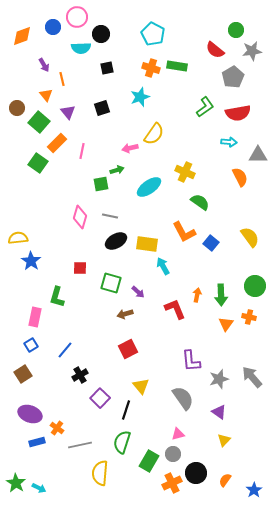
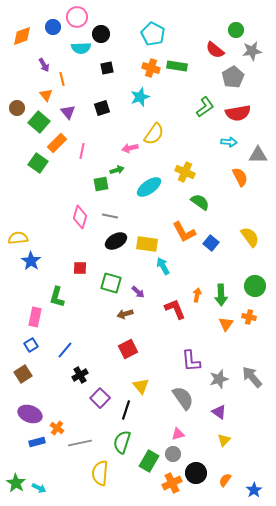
gray line at (80, 445): moved 2 px up
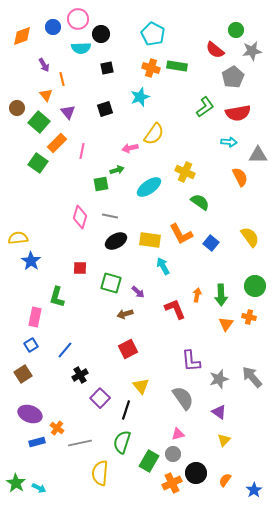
pink circle at (77, 17): moved 1 px right, 2 px down
black square at (102, 108): moved 3 px right, 1 px down
orange L-shape at (184, 232): moved 3 px left, 2 px down
yellow rectangle at (147, 244): moved 3 px right, 4 px up
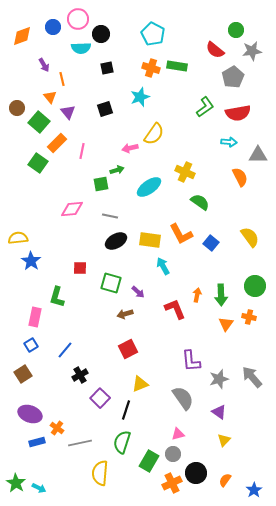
orange triangle at (46, 95): moved 4 px right, 2 px down
pink diamond at (80, 217): moved 8 px left, 8 px up; rotated 70 degrees clockwise
yellow triangle at (141, 386): moved 1 px left, 2 px up; rotated 48 degrees clockwise
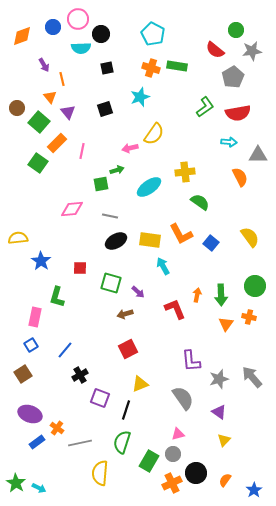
yellow cross at (185, 172): rotated 30 degrees counterclockwise
blue star at (31, 261): moved 10 px right
purple square at (100, 398): rotated 24 degrees counterclockwise
blue rectangle at (37, 442): rotated 21 degrees counterclockwise
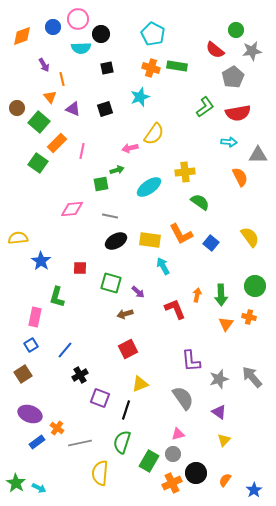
purple triangle at (68, 112): moved 5 px right, 3 px up; rotated 28 degrees counterclockwise
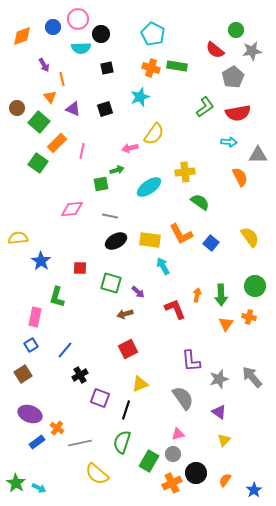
yellow semicircle at (100, 473): moved 3 px left, 1 px down; rotated 55 degrees counterclockwise
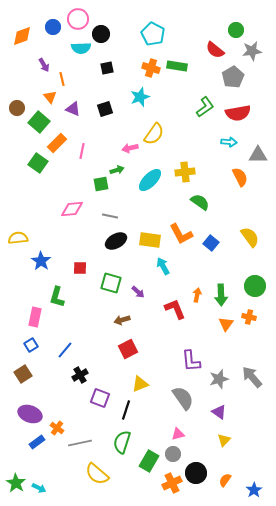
cyan ellipse at (149, 187): moved 1 px right, 7 px up; rotated 10 degrees counterclockwise
brown arrow at (125, 314): moved 3 px left, 6 px down
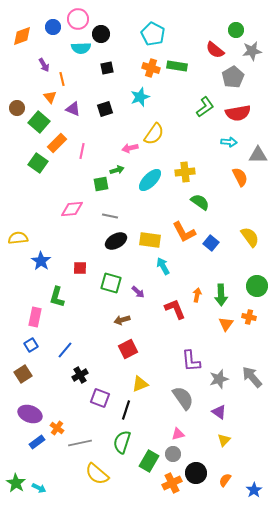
orange L-shape at (181, 234): moved 3 px right, 2 px up
green circle at (255, 286): moved 2 px right
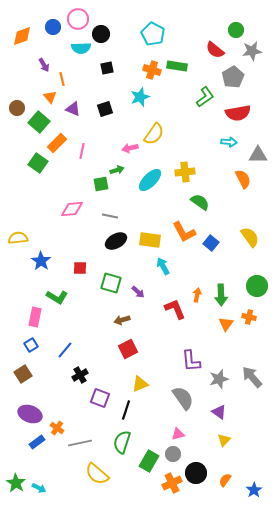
orange cross at (151, 68): moved 1 px right, 2 px down
green L-shape at (205, 107): moved 10 px up
orange semicircle at (240, 177): moved 3 px right, 2 px down
green L-shape at (57, 297): rotated 75 degrees counterclockwise
